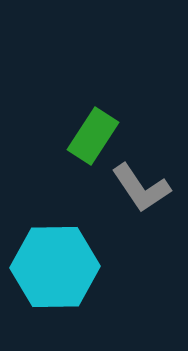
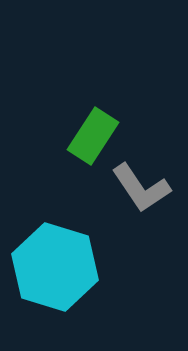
cyan hexagon: rotated 18 degrees clockwise
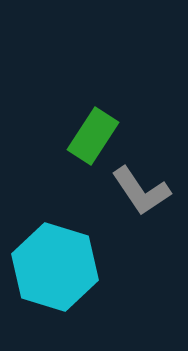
gray L-shape: moved 3 px down
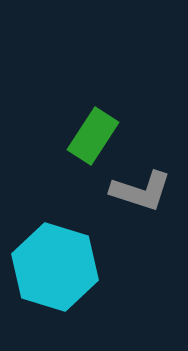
gray L-shape: rotated 38 degrees counterclockwise
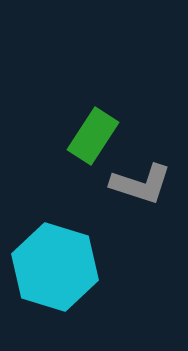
gray L-shape: moved 7 px up
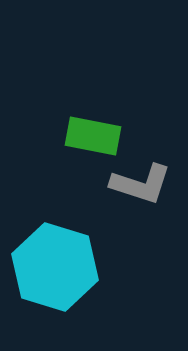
green rectangle: rotated 68 degrees clockwise
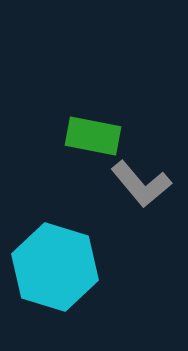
gray L-shape: rotated 32 degrees clockwise
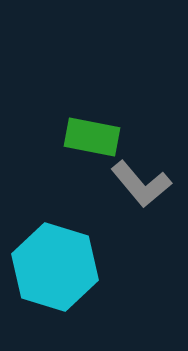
green rectangle: moved 1 px left, 1 px down
